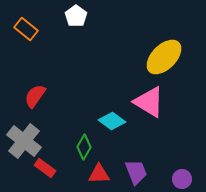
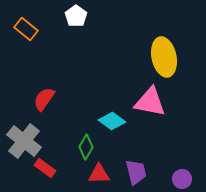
yellow ellipse: rotated 57 degrees counterclockwise
red semicircle: moved 9 px right, 3 px down
pink triangle: moved 1 px right; rotated 20 degrees counterclockwise
green diamond: moved 2 px right
purple trapezoid: rotated 8 degrees clockwise
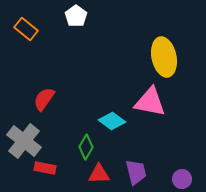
red rectangle: rotated 25 degrees counterclockwise
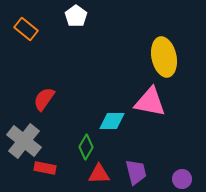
cyan diamond: rotated 36 degrees counterclockwise
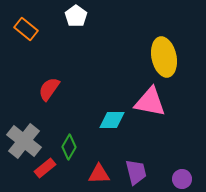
red semicircle: moved 5 px right, 10 px up
cyan diamond: moved 1 px up
green diamond: moved 17 px left
red rectangle: rotated 50 degrees counterclockwise
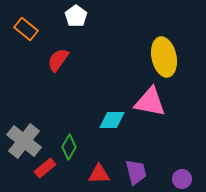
red semicircle: moved 9 px right, 29 px up
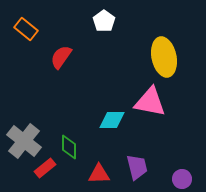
white pentagon: moved 28 px right, 5 px down
red semicircle: moved 3 px right, 3 px up
green diamond: rotated 30 degrees counterclockwise
purple trapezoid: moved 1 px right, 5 px up
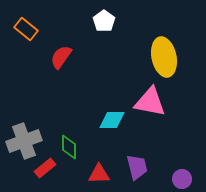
gray cross: rotated 32 degrees clockwise
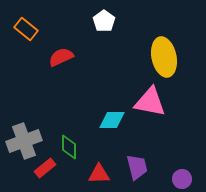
red semicircle: rotated 30 degrees clockwise
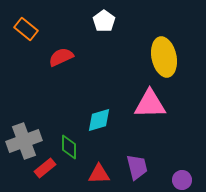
pink triangle: moved 2 px down; rotated 12 degrees counterclockwise
cyan diamond: moved 13 px left; rotated 16 degrees counterclockwise
purple circle: moved 1 px down
